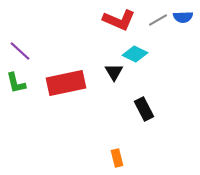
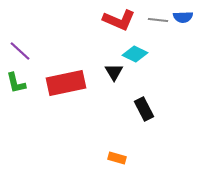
gray line: rotated 36 degrees clockwise
orange rectangle: rotated 60 degrees counterclockwise
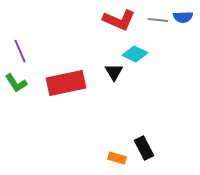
purple line: rotated 25 degrees clockwise
green L-shape: rotated 20 degrees counterclockwise
black rectangle: moved 39 px down
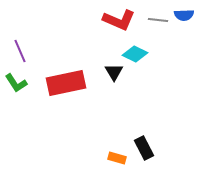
blue semicircle: moved 1 px right, 2 px up
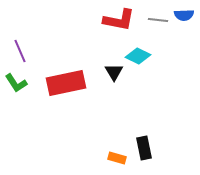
red L-shape: rotated 12 degrees counterclockwise
cyan diamond: moved 3 px right, 2 px down
black rectangle: rotated 15 degrees clockwise
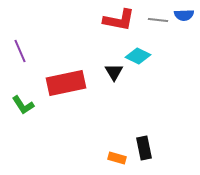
green L-shape: moved 7 px right, 22 px down
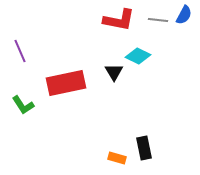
blue semicircle: rotated 60 degrees counterclockwise
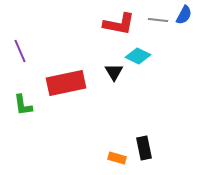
red L-shape: moved 4 px down
green L-shape: rotated 25 degrees clockwise
